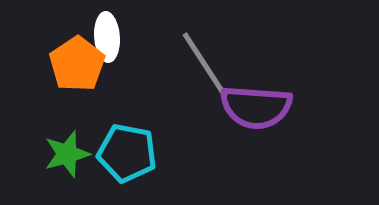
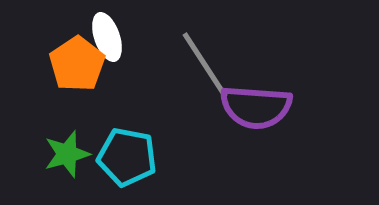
white ellipse: rotated 15 degrees counterclockwise
cyan pentagon: moved 4 px down
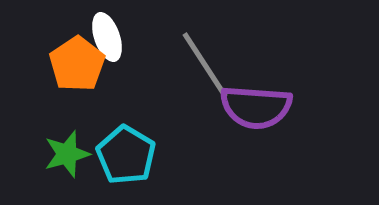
cyan pentagon: moved 1 px left, 2 px up; rotated 20 degrees clockwise
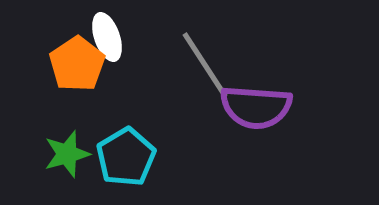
cyan pentagon: moved 2 px down; rotated 10 degrees clockwise
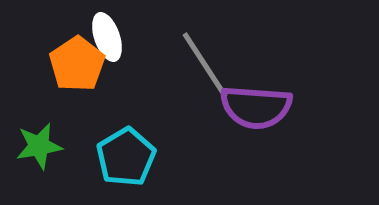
green star: moved 28 px left, 8 px up; rotated 6 degrees clockwise
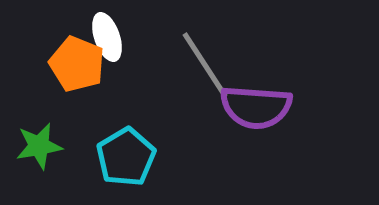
orange pentagon: rotated 16 degrees counterclockwise
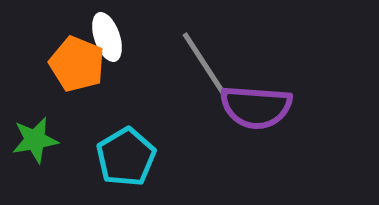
green star: moved 4 px left, 6 px up
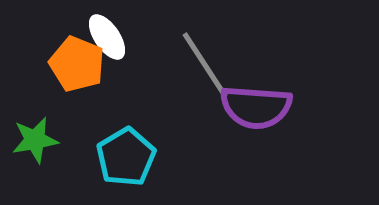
white ellipse: rotated 15 degrees counterclockwise
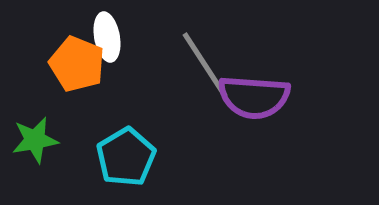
white ellipse: rotated 24 degrees clockwise
purple semicircle: moved 2 px left, 10 px up
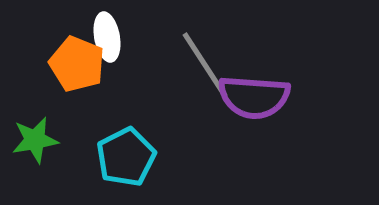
cyan pentagon: rotated 4 degrees clockwise
